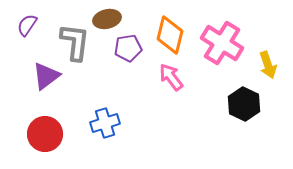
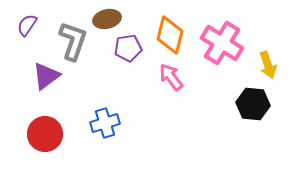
gray L-shape: moved 2 px left, 1 px up; rotated 12 degrees clockwise
black hexagon: moved 9 px right; rotated 20 degrees counterclockwise
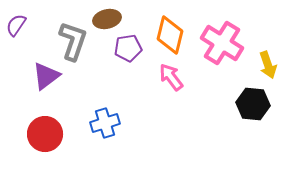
purple semicircle: moved 11 px left
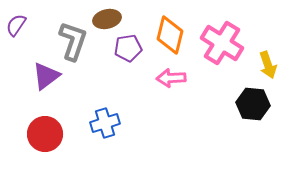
pink arrow: moved 1 px down; rotated 56 degrees counterclockwise
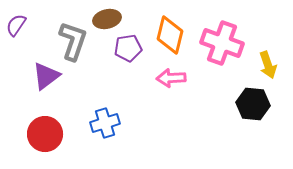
pink cross: rotated 12 degrees counterclockwise
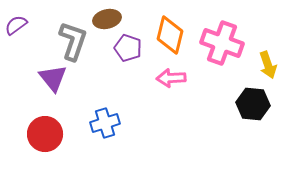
purple semicircle: rotated 20 degrees clockwise
purple pentagon: rotated 28 degrees clockwise
purple triangle: moved 7 px right, 2 px down; rotated 32 degrees counterclockwise
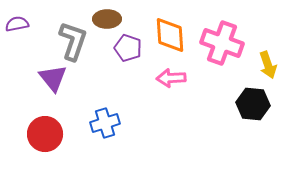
brown ellipse: rotated 12 degrees clockwise
purple semicircle: moved 1 px right, 1 px up; rotated 25 degrees clockwise
orange diamond: rotated 18 degrees counterclockwise
